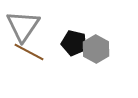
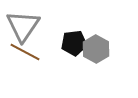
black pentagon: rotated 20 degrees counterclockwise
brown line: moved 4 px left
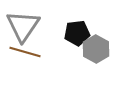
black pentagon: moved 3 px right, 10 px up
brown line: rotated 12 degrees counterclockwise
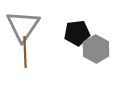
brown line: rotated 72 degrees clockwise
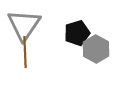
gray triangle: moved 1 px right, 1 px up
black pentagon: rotated 10 degrees counterclockwise
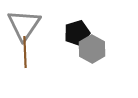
gray hexagon: moved 4 px left
